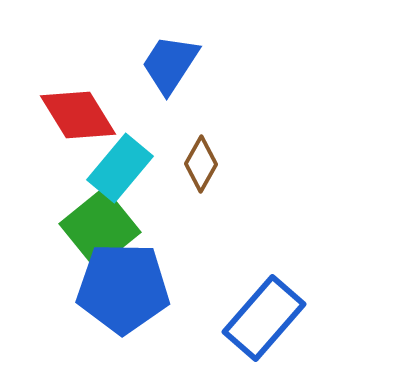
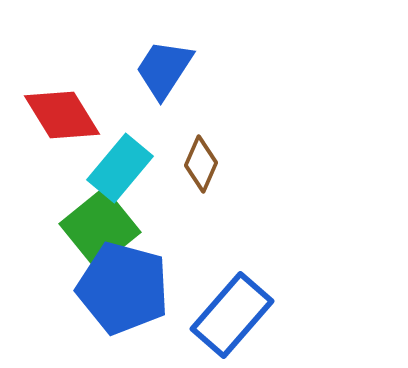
blue trapezoid: moved 6 px left, 5 px down
red diamond: moved 16 px left
brown diamond: rotated 6 degrees counterclockwise
blue pentagon: rotated 14 degrees clockwise
blue rectangle: moved 32 px left, 3 px up
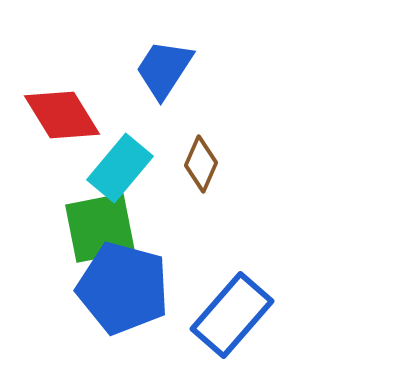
green square: rotated 28 degrees clockwise
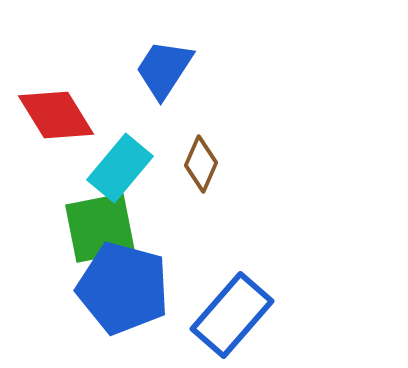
red diamond: moved 6 px left
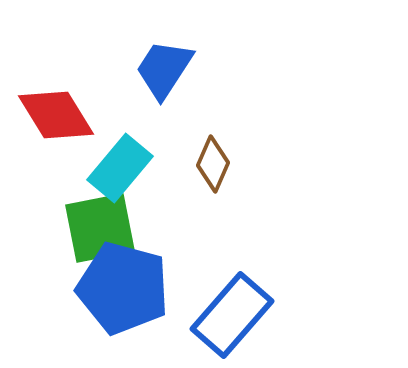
brown diamond: moved 12 px right
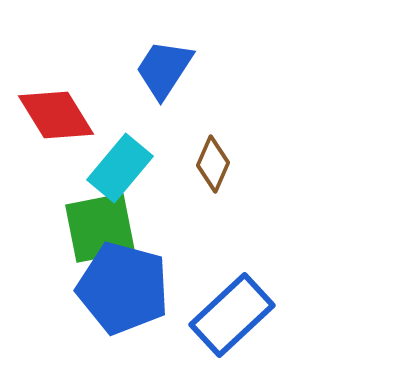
blue rectangle: rotated 6 degrees clockwise
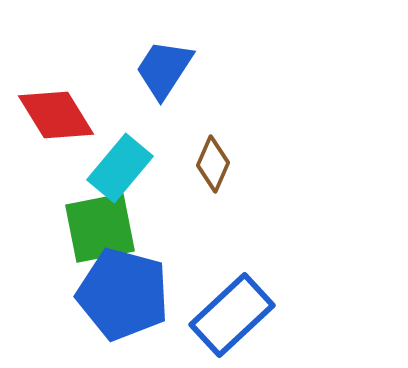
blue pentagon: moved 6 px down
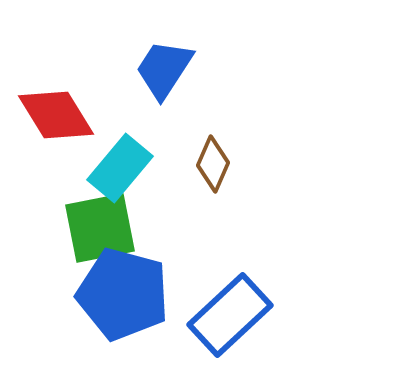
blue rectangle: moved 2 px left
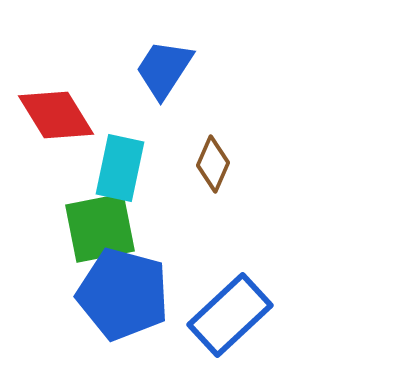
cyan rectangle: rotated 28 degrees counterclockwise
